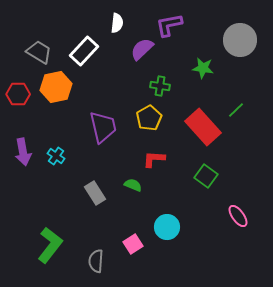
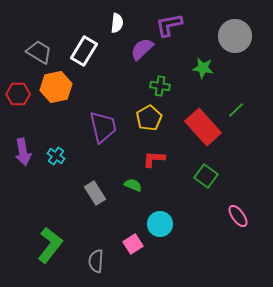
gray circle: moved 5 px left, 4 px up
white rectangle: rotated 12 degrees counterclockwise
cyan circle: moved 7 px left, 3 px up
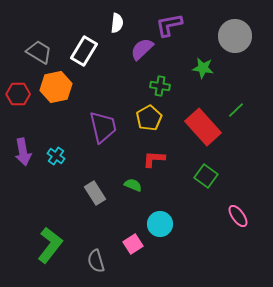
gray semicircle: rotated 20 degrees counterclockwise
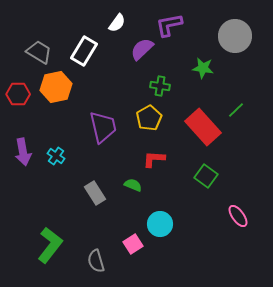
white semicircle: rotated 30 degrees clockwise
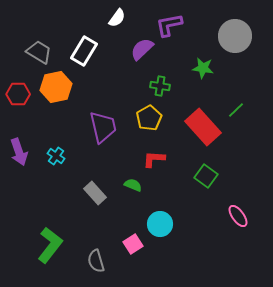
white semicircle: moved 5 px up
purple arrow: moved 4 px left; rotated 8 degrees counterclockwise
gray rectangle: rotated 10 degrees counterclockwise
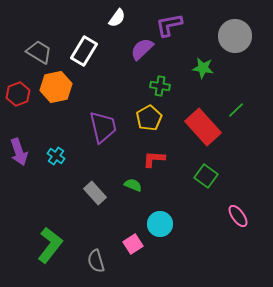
red hexagon: rotated 20 degrees counterclockwise
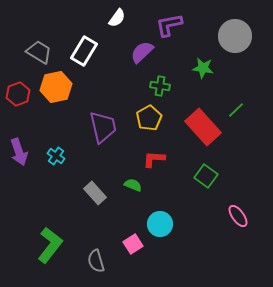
purple semicircle: moved 3 px down
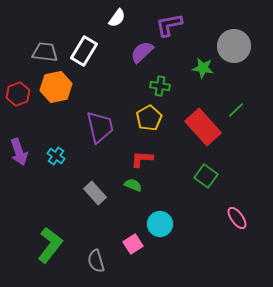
gray circle: moved 1 px left, 10 px down
gray trapezoid: moved 6 px right; rotated 24 degrees counterclockwise
purple trapezoid: moved 3 px left
red L-shape: moved 12 px left
pink ellipse: moved 1 px left, 2 px down
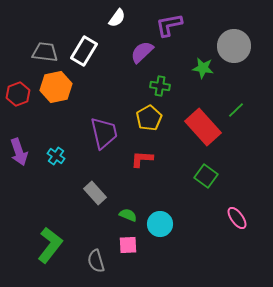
purple trapezoid: moved 4 px right, 6 px down
green semicircle: moved 5 px left, 30 px down
pink square: moved 5 px left, 1 px down; rotated 30 degrees clockwise
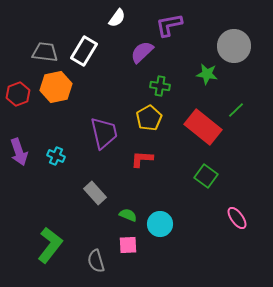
green star: moved 4 px right, 6 px down
red rectangle: rotated 9 degrees counterclockwise
cyan cross: rotated 12 degrees counterclockwise
